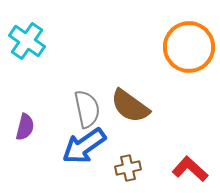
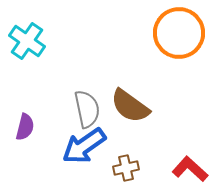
orange circle: moved 10 px left, 14 px up
brown cross: moved 2 px left
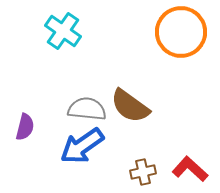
orange circle: moved 2 px right, 1 px up
cyan cross: moved 36 px right, 10 px up
gray semicircle: rotated 72 degrees counterclockwise
blue arrow: moved 2 px left
brown cross: moved 17 px right, 4 px down
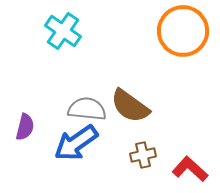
orange circle: moved 2 px right, 1 px up
blue arrow: moved 6 px left, 3 px up
brown cross: moved 17 px up
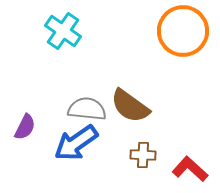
purple semicircle: rotated 12 degrees clockwise
brown cross: rotated 15 degrees clockwise
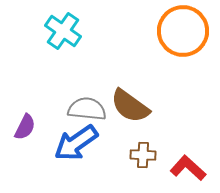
red L-shape: moved 2 px left, 1 px up
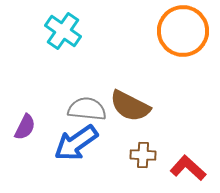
brown semicircle: rotated 9 degrees counterclockwise
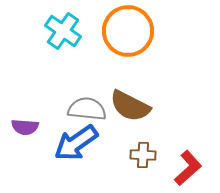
orange circle: moved 55 px left
purple semicircle: rotated 68 degrees clockwise
red L-shape: rotated 96 degrees clockwise
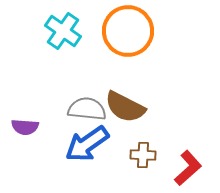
brown semicircle: moved 5 px left, 1 px down
blue arrow: moved 11 px right, 1 px down
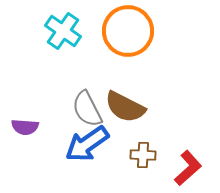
gray semicircle: rotated 123 degrees counterclockwise
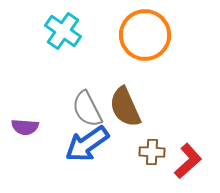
orange circle: moved 17 px right, 4 px down
brown semicircle: rotated 39 degrees clockwise
brown cross: moved 9 px right, 3 px up
red L-shape: moved 7 px up
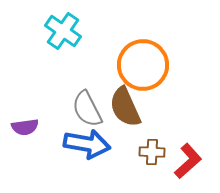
orange circle: moved 2 px left, 30 px down
purple semicircle: rotated 12 degrees counterclockwise
blue arrow: rotated 135 degrees counterclockwise
